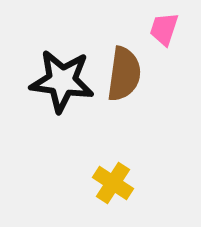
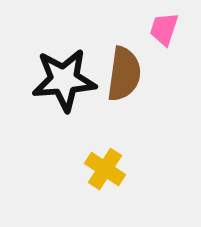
black star: moved 2 px right, 1 px up; rotated 12 degrees counterclockwise
yellow cross: moved 8 px left, 14 px up
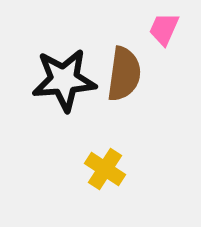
pink trapezoid: rotated 6 degrees clockwise
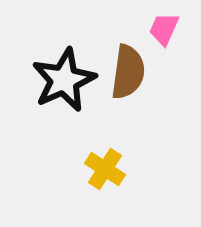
brown semicircle: moved 4 px right, 2 px up
black star: rotated 20 degrees counterclockwise
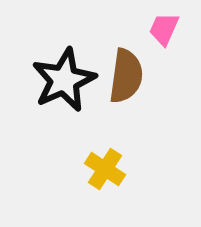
brown semicircle: moved 2 px left, 4 px down
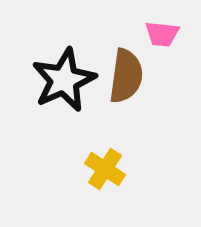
pink trapezoid: moved 2 px left, 5 px down; rotated 108 degrees counterclockwise
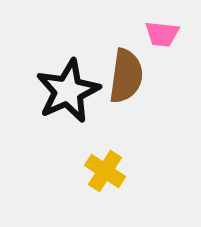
black star: moved 4 px right, 11 px down
yellow cross: moved 2 px down
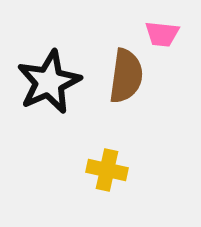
black star: moved 19 px left, 9 px up
yellow cross: moved 2 px right, 1 px up; rotated 21 degrees counterclockwise
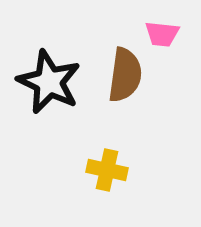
brown semicircle: moved 1 px left, 1 px up
black star: rotated 22 degrees counterclockwise
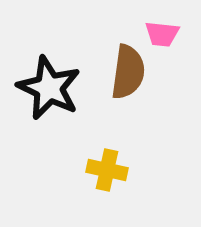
brown semicircle: moved 3 px right, 3 px up
black star: moved 6 px down
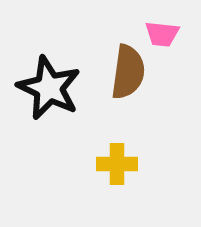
yellow cross: moved 10 px right, 6 px up; rotated 12 degrees counterclockwise
